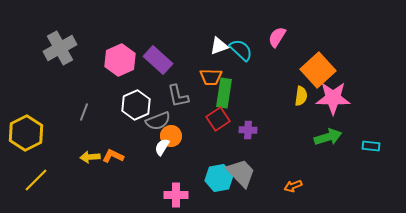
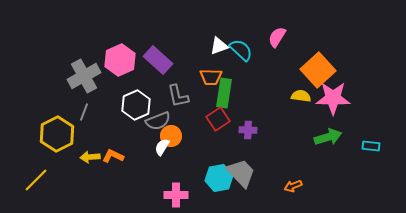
gray cross: moved 24 px right, 28 px down
yellow semicircle: rotated 90 degrees counterclockwise
yellow hexagon: moved 31 px right, 1 px down
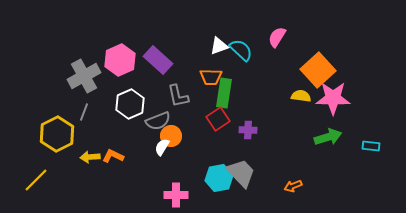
white hexagon: moved 6 px left, 1 px up
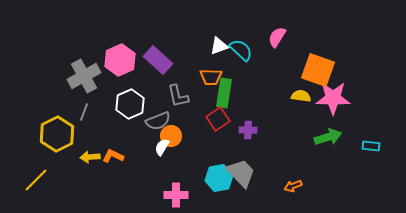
orange square: rotated 28 degrees counterclockwise
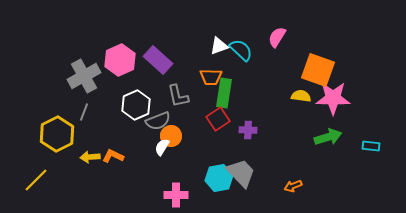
white hexagon: moved 6 px right, 1 px down
